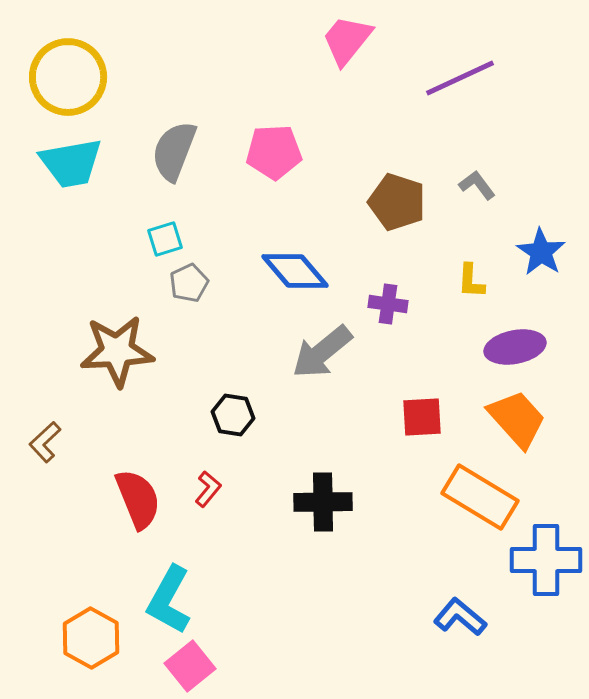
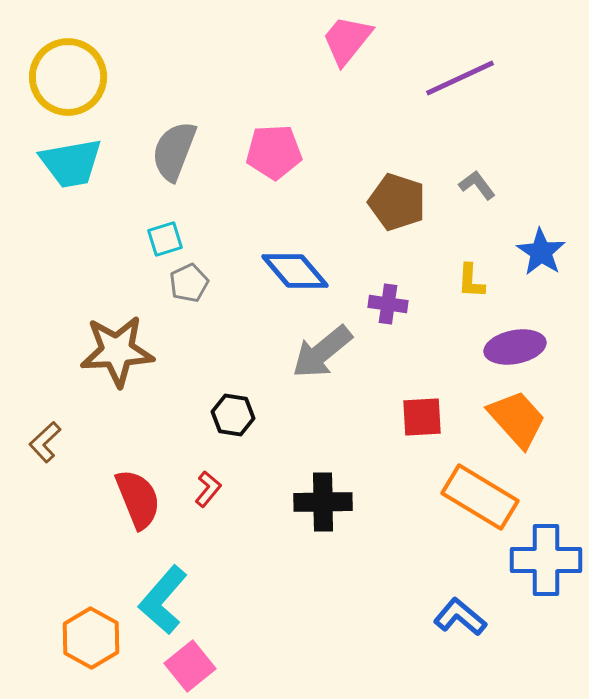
cyan L-shape: moved 6 px left; rotated 12 degrees clockwise
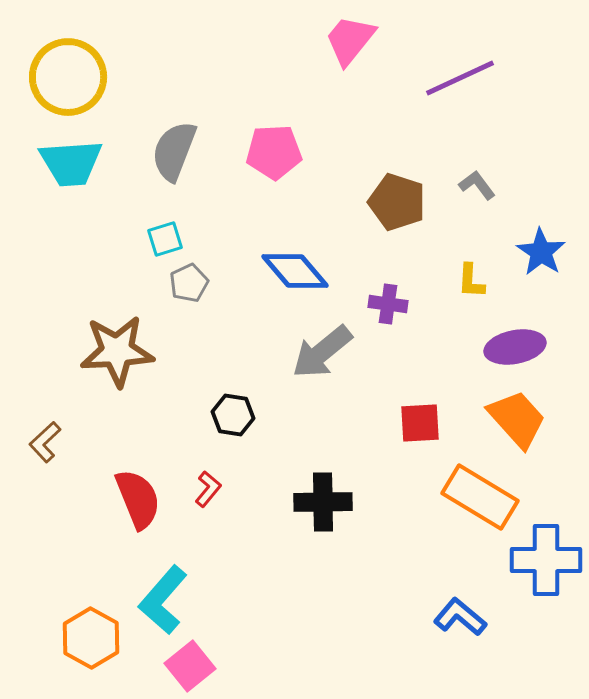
pink trapezoid: moved 3 px right
cyan trapezoid: rotated 6 degrees clockwise
red square: moved 2 px left, 6 px down
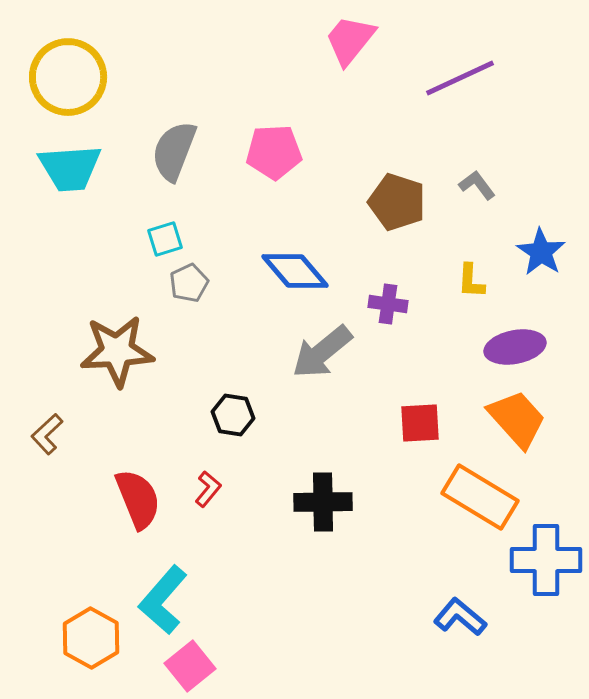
cyan trapezoid: moved 1 px left, 5 px down
brown L-shape: moved 2 px right, 8 px up
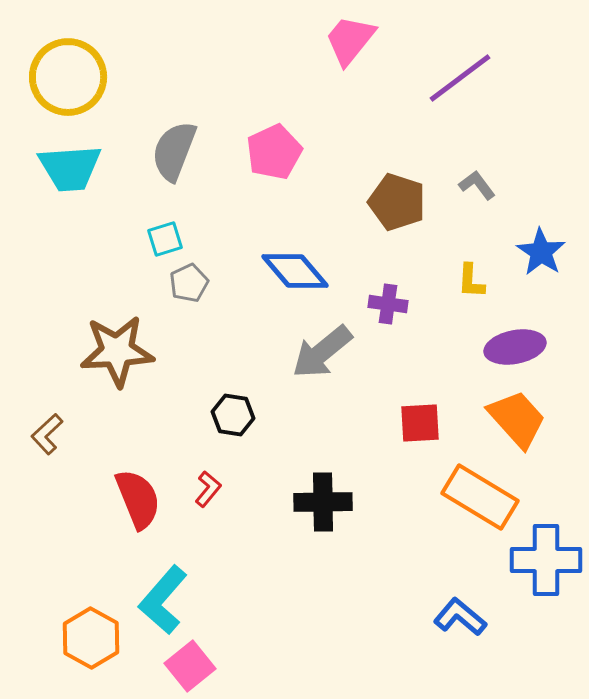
purple line: rotated 12 degrees counterclockwise
pink pentagon: rotated 22 degrees counterclockwise
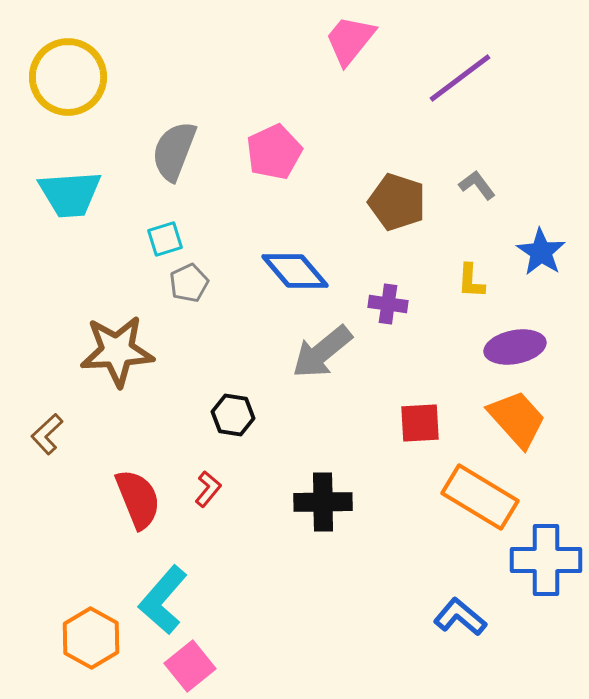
cyan trapezoid: moved 26 px down
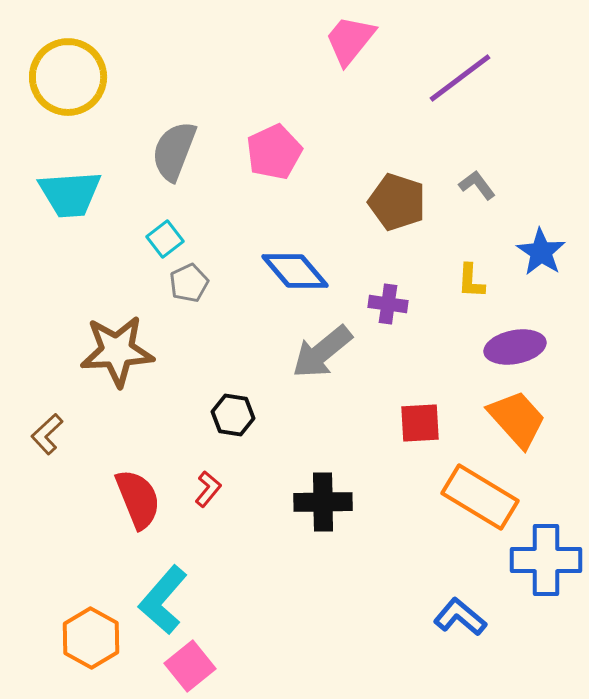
cyan square: rotated 21 degrees counterclockwise
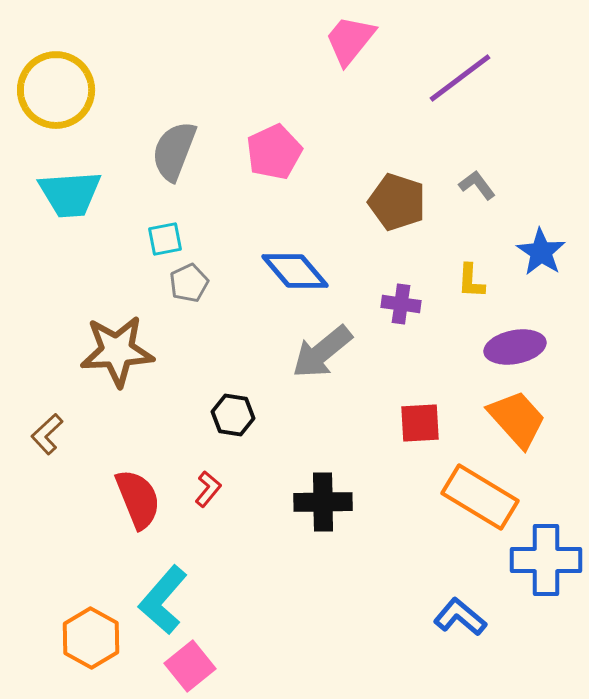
yellow circle: moved 12 px left, 13 px down
cyan square: rotated 27 degrees clockwise
purple cross: moved 13 px right
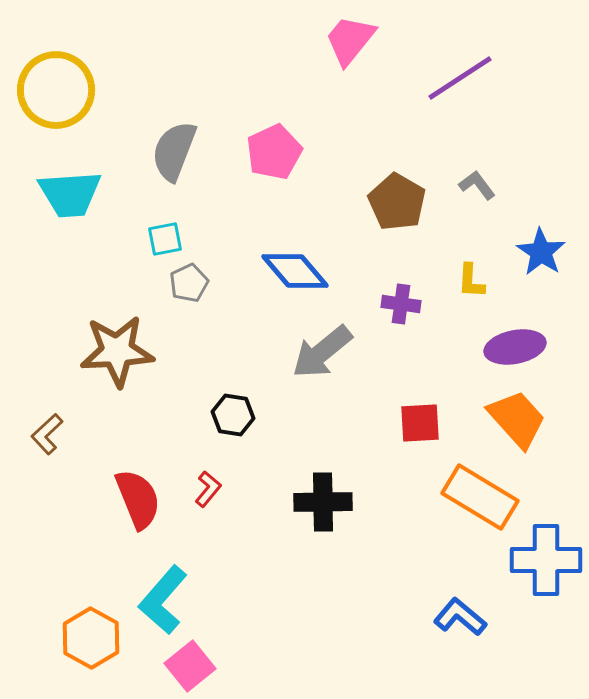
purple line: rotated 4 degrees clockwise
brown pentagon: rotated 12 degrees clockwise
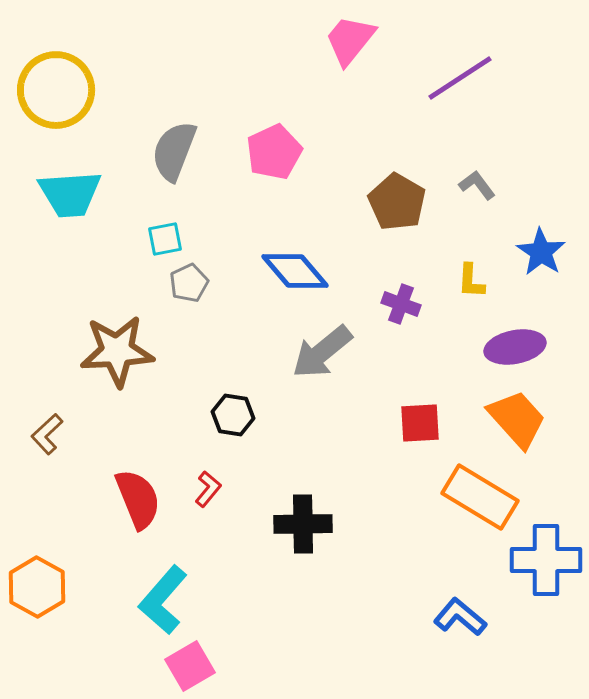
purple cross: rotated 12 degrees clockwise
black cross: moved 20 px left, 22 px down
orange hexagon: moved 54 px left, 51 px up
pink square: rotated 9 degrees clockwise
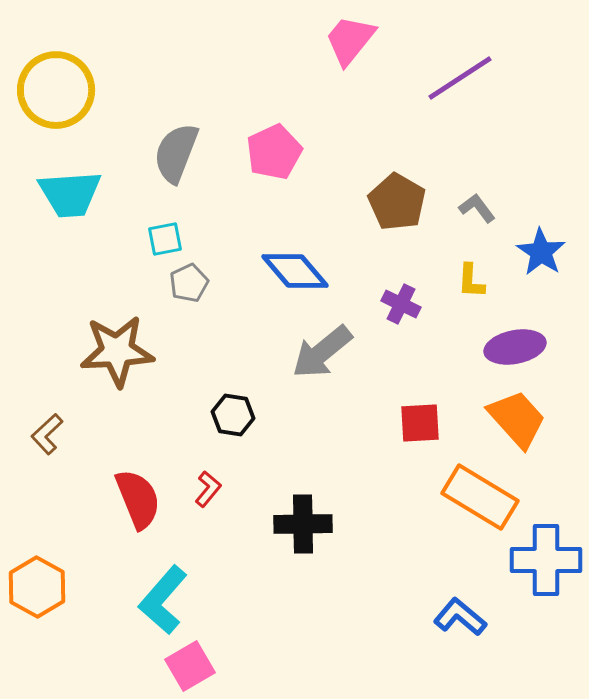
gray semicircle: moved 2 px right, 2 px down
gray L-shape: moved 23 px down
purple cross: rotated 6 degrees clockwise
